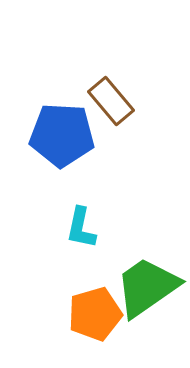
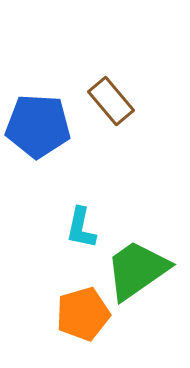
blue pentagon: moved 24 px left, 9 px up
green trapezoid: moved 10 px left, 17 px up
orange pentagon: moved 12 px left
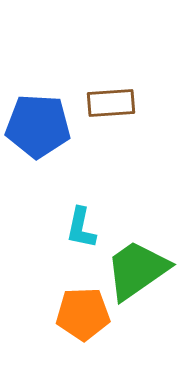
brown rectangle: moved 2 px down; rotated 54 degrees counterclockwise
orange pentagon: rotated 14 degrees clockwise
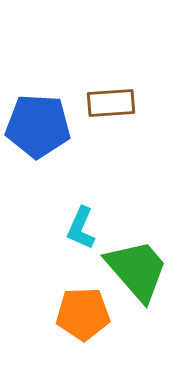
cyan L-shape: rotated 12 degrees clockwise
green trapezoid: rotated 84 degrees clockwise
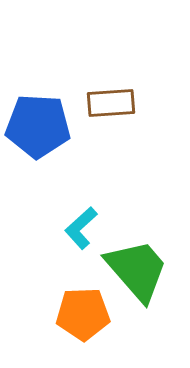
cyan L-shape: rotated 24 degrees clockwise
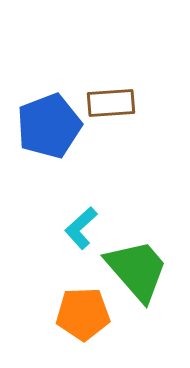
blue pentagon: moved 11 px right; rotated 24 degrees counterclockwise
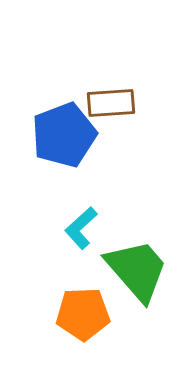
blue pentagon: moved 15 px right, 9 px down
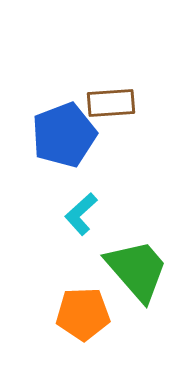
cyan L-shape: moved 14 px up
